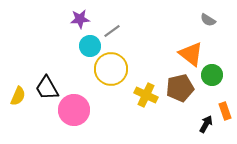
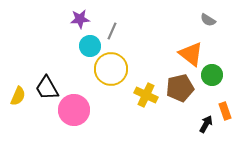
gray line: rotated 30 degrees counterclockwise
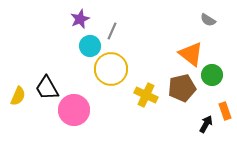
purple star: rotated 18 degrees counterclockwise
brown pentagon: moved 2 px right
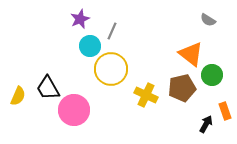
black trapezoid: moved 1 px right
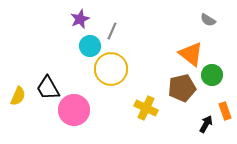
yellow cross: moved 13 px down
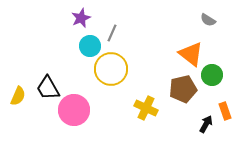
purple star: moved 1 px right, 1 px up
gray line: moved 2 px down
brown pentagon: moved 1 px right, 1 px down
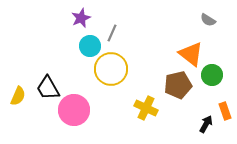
brown pentagon: moved 5 px left, 4 px up
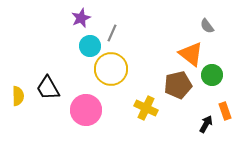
gray semicircle: moved 1 px left, 6 px down; rotated 21 degrees clockwise
yellow semicircle: rotated 24 degrees counterclockwise
pink circle: moved 12 px right
